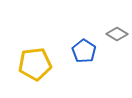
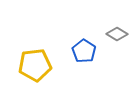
yellow pentagon: moved 1 px down
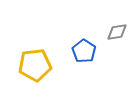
gray diamond: moved 2 px up; rotated 40 degrees counterclockwise
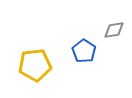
gray diamond: moved 3 px left, 2 px up
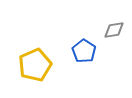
yellow pentagon: rotated 16 degrees counterclockwise
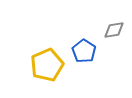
yellow pentagon: moved 12 px right
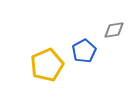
blue pentagon: rotated 10 degrees clockwise
